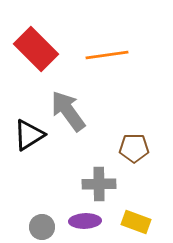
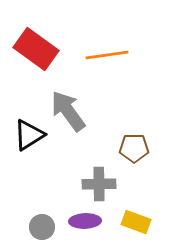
red rectangle: rotated 9 degrees counterclockwise
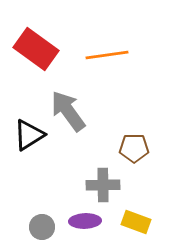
gray cross: moved 4 px right, 1 px down
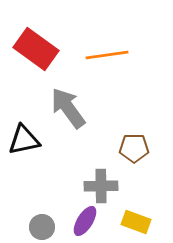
gray arrow: moved 3 px up
black triangle: moved 5 px left, 5 px down; rotated 20 degrees clockwise
gray cross: moved 2 px left, 1 px down
purple ellipse: rotated 56 degrees counterclockwise
